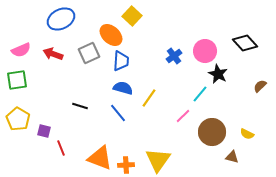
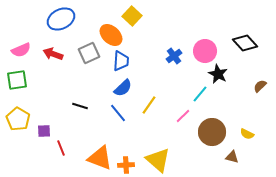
blue semicircle: rotated 120 degrees clockwise
yellow line: moved 7 px down
purple square: rotated 16 degrees counterclockwise
yellow triangle: rotated 24 degrees counterclockwise
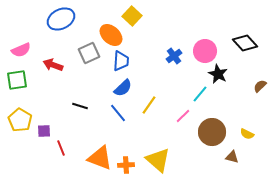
red arrow: moved 11 px down
yellow pentagon: moved 2 px right, 1 px down
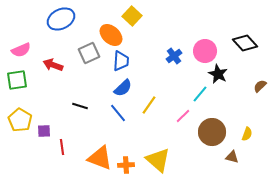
yellow semicircle: rotated 96 degrees counterclockwise
red line: moved 1 px right, 1 px up; rotated 14 degrees clockwise
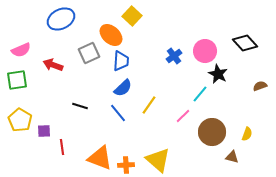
brown semicircle: rotated 24 degrees clockwise
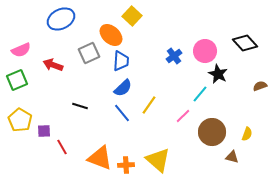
green square: rotated 15 degrees counterclockwise
blue line: moved 4 px right
red line: rotated 21 degrees counterclockwise
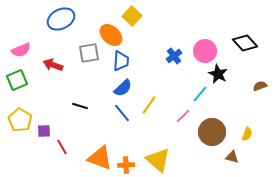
gray square: rotated 15 degrees clockwise
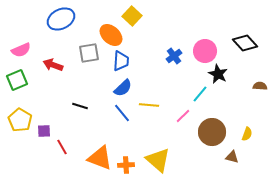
brown semicircle: rotated 24 degrees clockwise
yellow line: rotated 60 degrees clockwise
